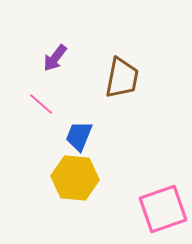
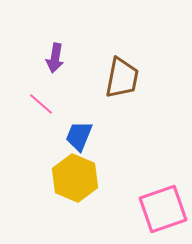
purple arrow: rotated 28 degrees counterclockwise
yellow hexagon: rotated 18 degrees clockwise
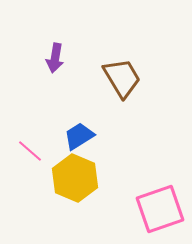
brown trapezoid: rotated 42 degrees counterclockwise
pink line: moved 11 px left, 47 px down
blue trapezoid: rotated 36 degrees clockwise
pink square: moved 3 px left
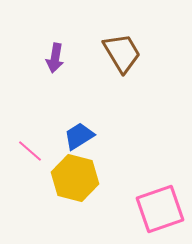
brown trapezoid: moved 25 px up
yellow hexagon: rotated 9 degrees counterclockwise
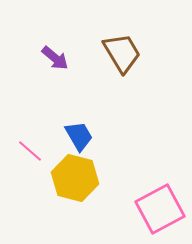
purple arrow: rotated 60 degrees counterclockwise
blue trapezoid: rotated 92 degrees clockwise
pink square: rotated 9 degrees counterclockwise
